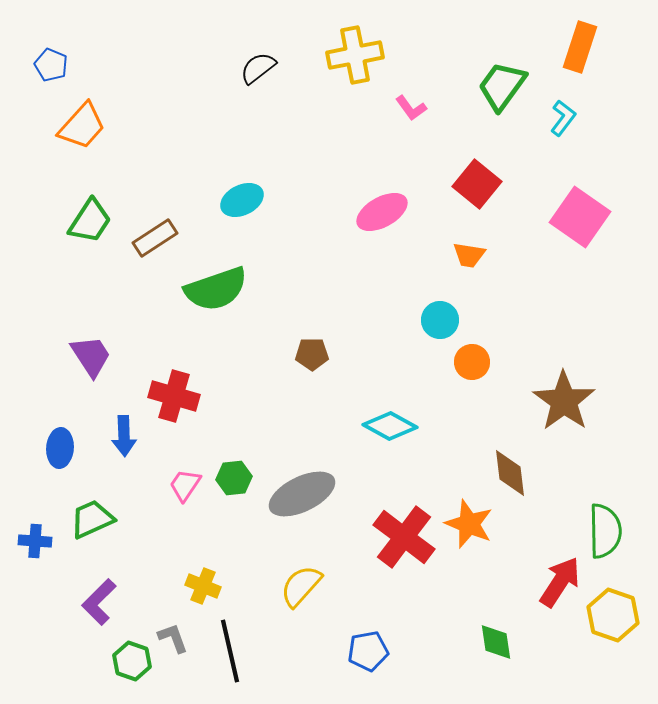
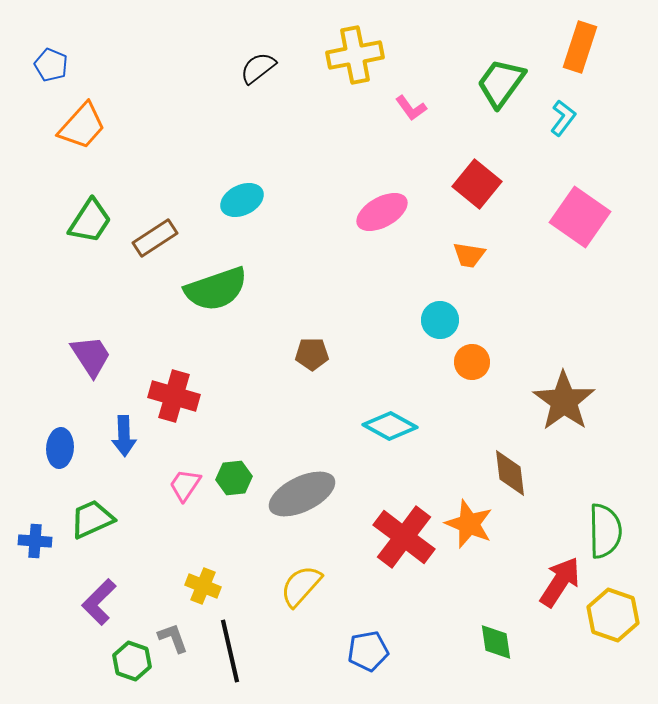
green trapezoid at (502, 86): moved 1 px left, 3 px up
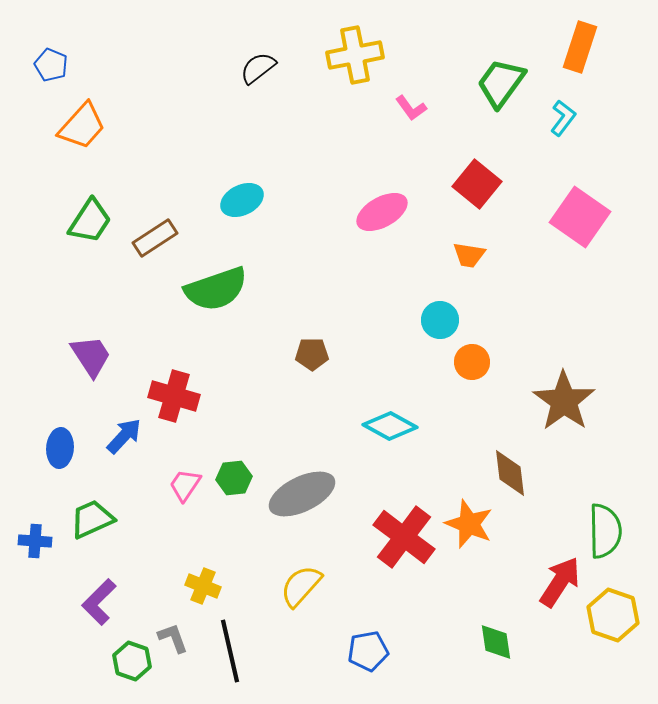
blue arrow at (124, 436): rotated 135 degrees counterclockwise
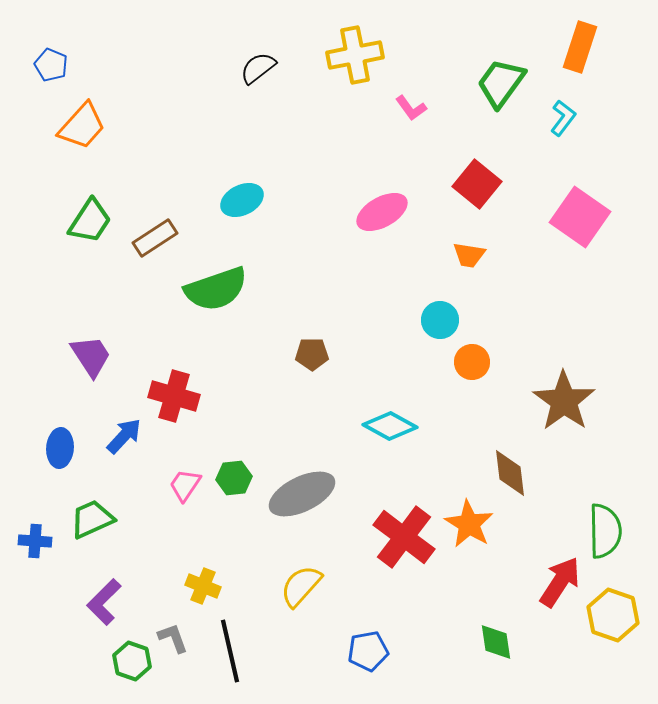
orange star at (469, 524): rotated 9 degrees clockwise
purple L-shape at (99, 602): moved 5 px right
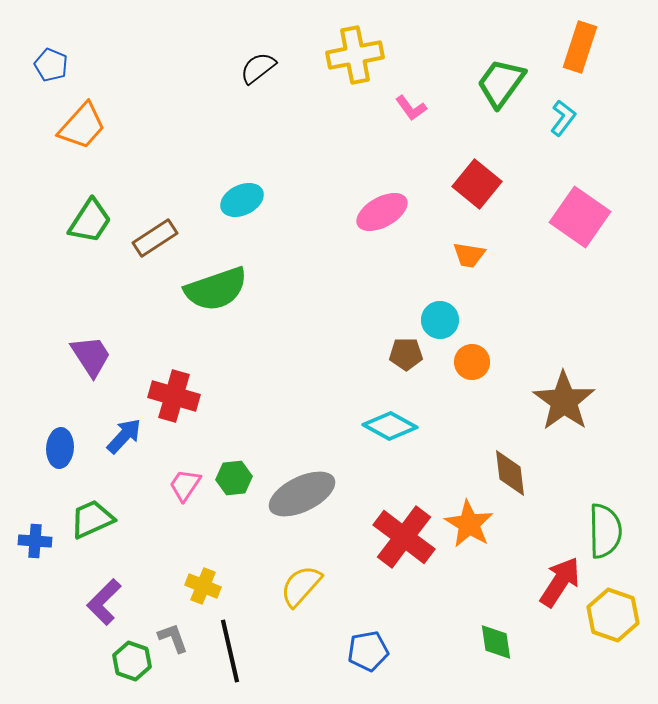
brown pentagon at (312, 354): moved 94 px right
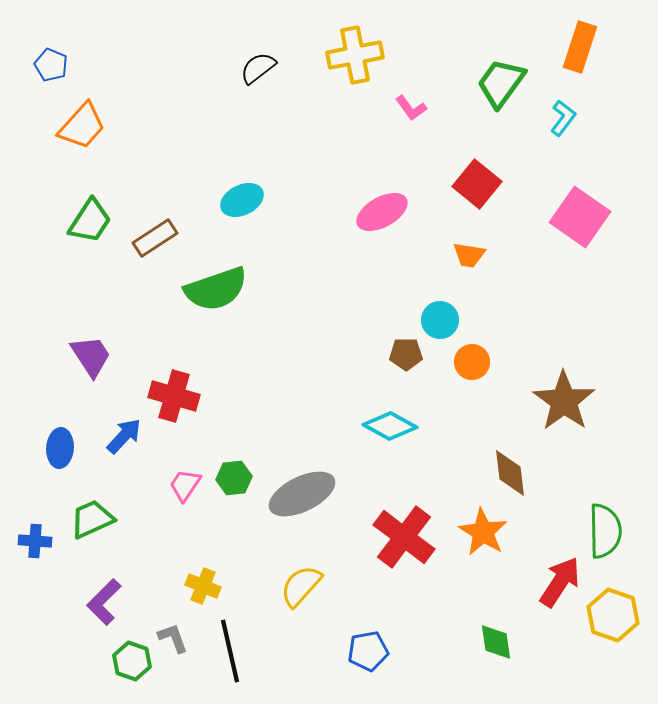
orange star at (469, 524): moved 14 px right, 8 px down
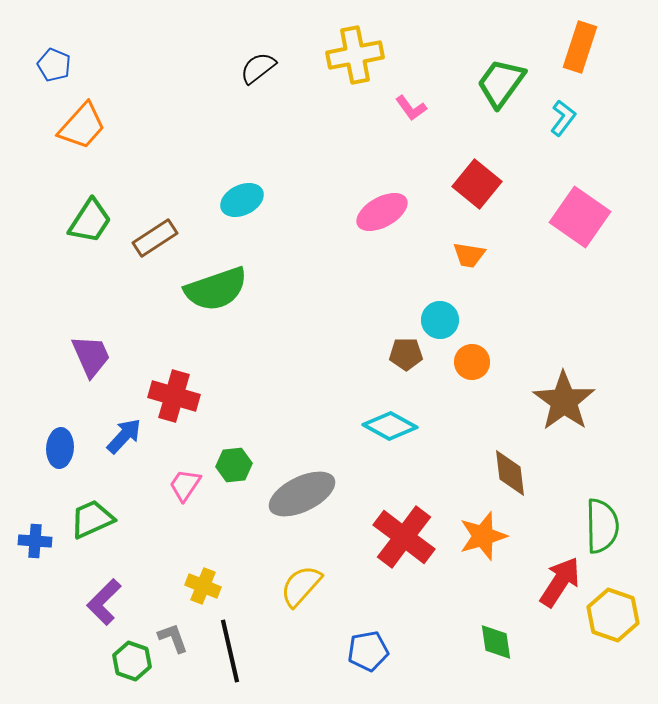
blue pentagon at (51, 65): moved 3 px right
purple trapezoid at (91, 356): rotated 9 degrees clockwise
green hexagon at (234, 478): moved 13 px up
green semicircle at (605, 531): moved 3 px left, 5 px up
orange star at (483, 532): moved 4 px down; rotated 24 degrees clockwise
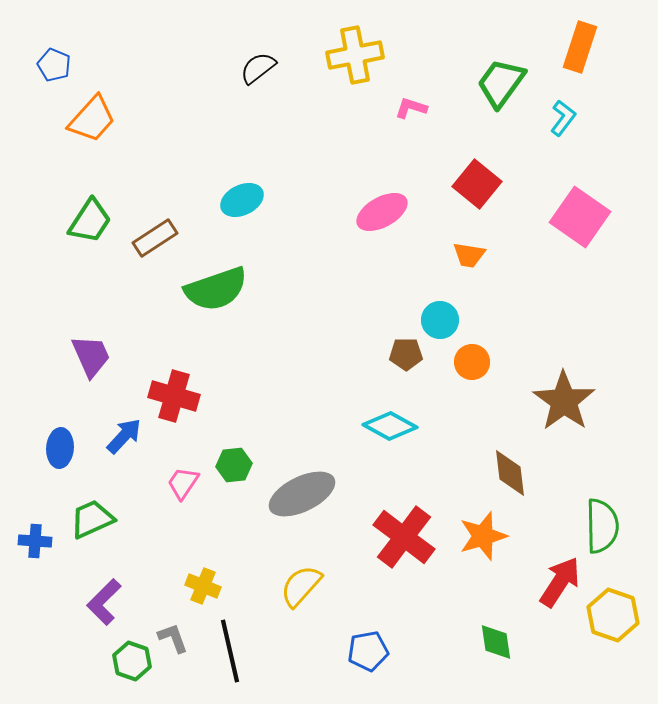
pink L-shape at (411, 108): rotated 144 degrees clockwise
orange trapezoid at (82, 126): moved 10 px right, 7 px up
pink trapezoid at (185, 485): moved 2 px left, 2 px up
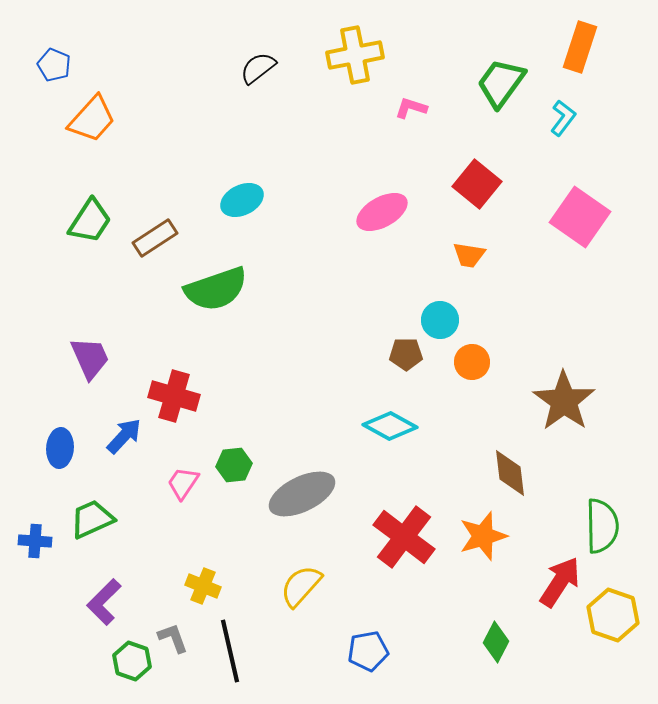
purple trapezoid at (91, 356): moved 1 px left, 2 px down
green diamond at (496, 642): rotated 36 degrees clockwise
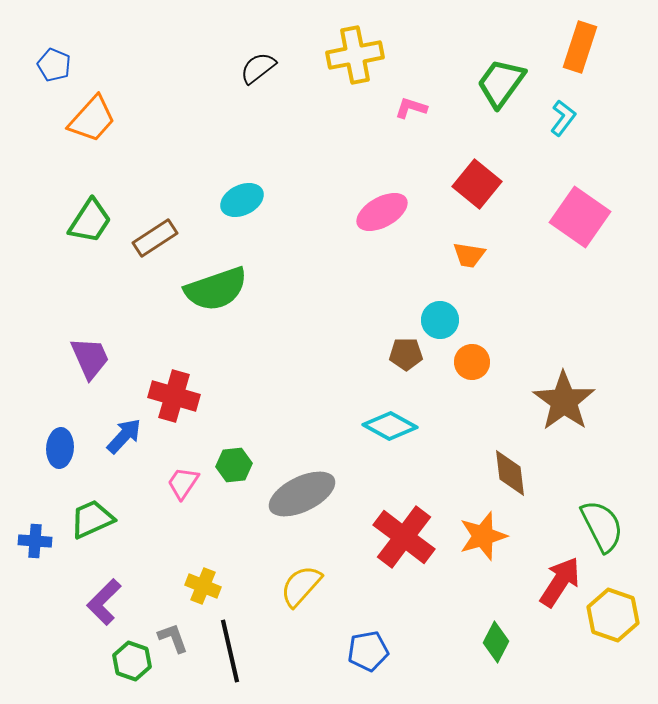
green semicircle at (602, 526): rotated 26 degrees counterclockwise
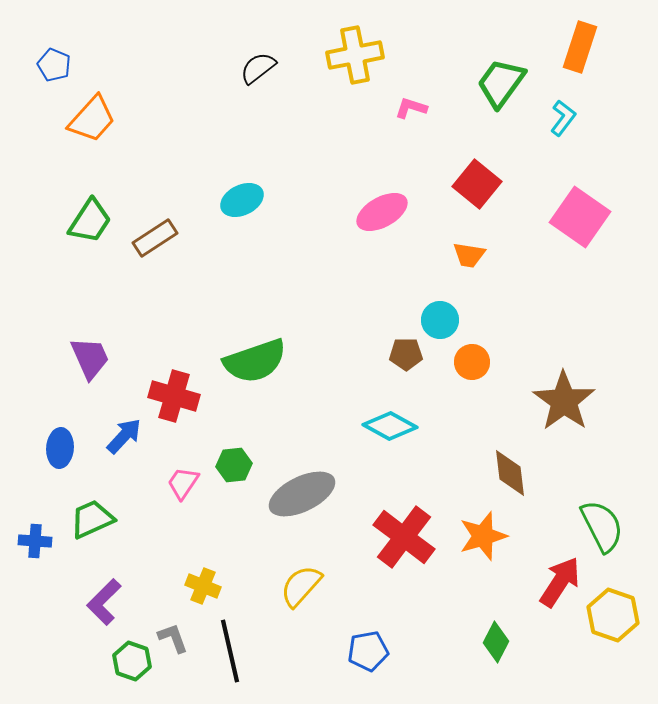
green semicircle at (216, 289): moved 39 px right, 72 px down
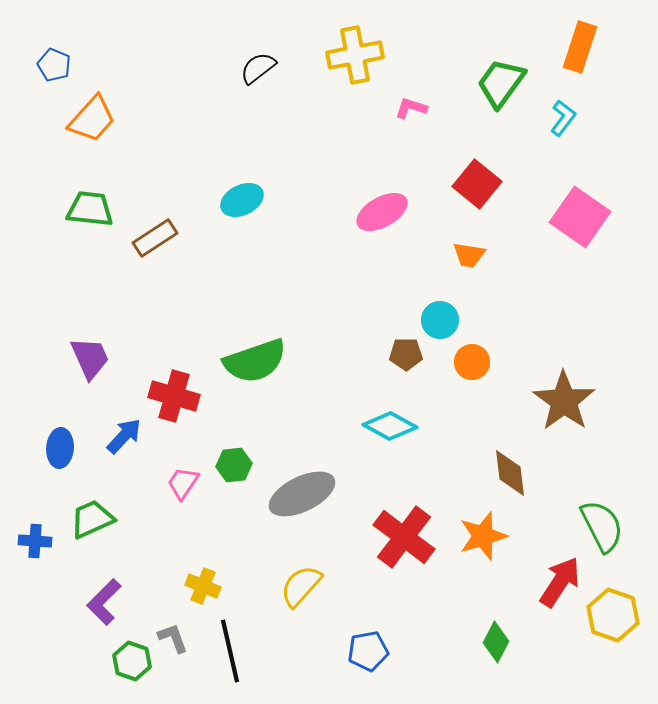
green trapezoid at (90, 221): moved 12 px up; rotated 117 degrees counterclockwise
